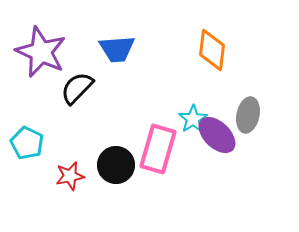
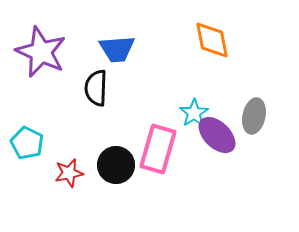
orange diamond: moved 10 px up; rotated 18 degrees counterclockwise
black semicircle: moved 19 px right; rotated 42 degrees counterclockwise
gray ellipse: moved 6 px right, 1 px down
cyan star: moved 1 px right, 6 px up
red star: moved 1 px left, 3 px up
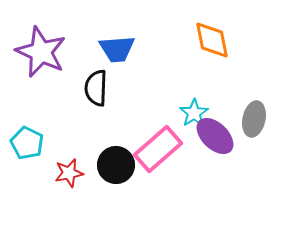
gray ellipse: moved 3 px down
purple ellipse: moved 2 px left, 1 px down
pink rectangle: rotated 33 degrees clockwise
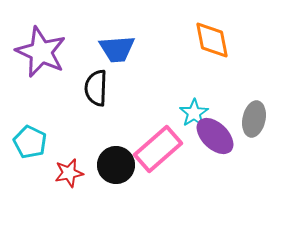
cyan pentagon: moved 3 px right, 1 px up
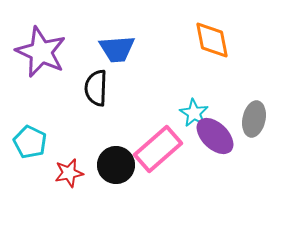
cyan star: rotated 8 degrees counterclockwise
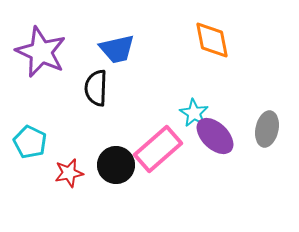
blue trapezoid: rotated 9 degrees counterclockwise
gray ellipse: moved 13 px right, 10 px down
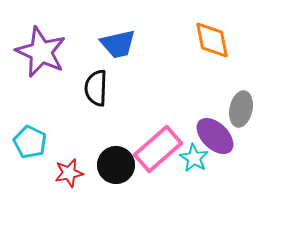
blue trapezoid: moved 1 px right, 5 px up
cyan star: moved 45 px down
gray ellipse: moved 26 px left, 20 px up
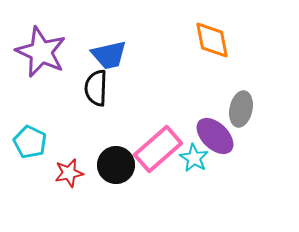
blue trapezoid: moved 9 px left, 11 px down
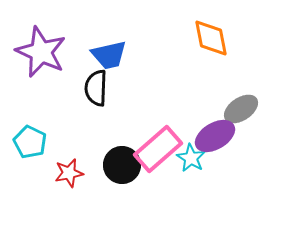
orange diamond: moved 1 px left, 2 px up
gray ellipse: rotated 44 degrees clockwise
purple ellipse: rotated 75 degrees counterclockwise
cyan star: moved 3 px left
black circle: moved 6 px right
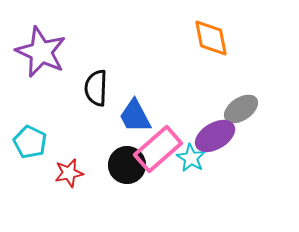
blue trapezoid: moved 26 px right, 61 px down; rotated 75 degrees clockwise
black circle: moved 5 px right
